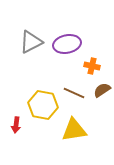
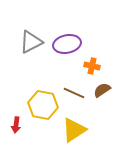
yellow triangle: rotated 24 degrees counterclockwise
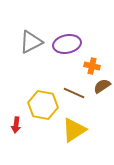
brown semicircle: moved 4 px up
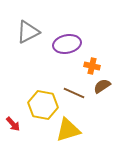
gray triangle: moved 3 px left, 10 px up
red arrow: moved 3 px left, 1 px up; rotated 49 degrees counterclockwise
yellow triangle: moved 6 px left; rotated 16 degrees clockwise
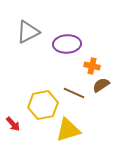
purple ellipse: rotated 8 degrees clockwise
brown semicircle: moved 1 px left, 1 px up
yellow hexagon: rotated 20 degrees counterclockwise
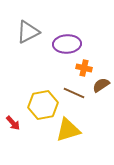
orange cross: moved 8 px left, 2 px down
red arrow: moved 1 px up
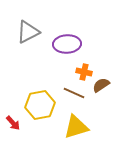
orange cross: moved 4 px down
yellow hexagon: moved 3 px left
yellow triangle: moved 8 px right, 3 px up
